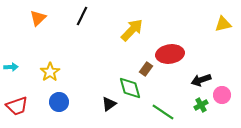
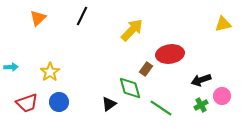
pink circle: moved 1 px down
red trapezoid: moved 10 px right, 3 px up
green line: moved 2 px left, 4 px up
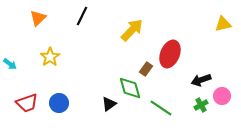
red ellipse: rotated 60 degrees counterclockwise
cyan arrow: moved 1 px left, 3 px up; rotated 40 degrees clockwise
yellow star: moved 15 px up
blue circle: moved 1 px down
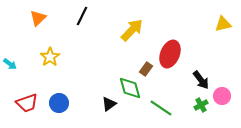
black arrow: rotated 108 degrees counterclockwise
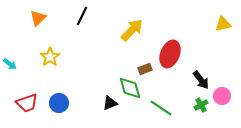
brown rectangle: moved 1 px left; rotated 32 degrees clockwise
black triangle: moved 1 px right, 1 px up; rotated 14 degrees clockwise
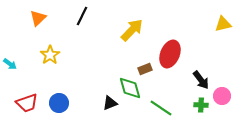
yellow star: moved 2 px up
green cross: rotated 32 degrees clockwise
